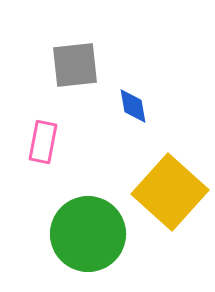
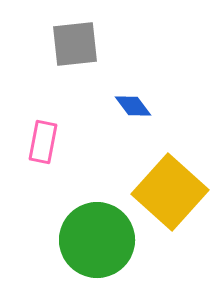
gray square: moved 21 px up
blue diamond: rotated 27 degrees counterclockwise
green circle: moved 9 px right, 6 px down
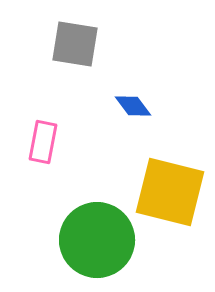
gray square: rotated 15 degrees clockwise
yellow square: rotated 28 degrees counterclockwise
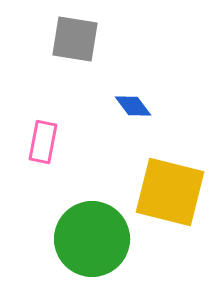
gray square: moved 5 px up
green circle: moved 5 px left, 1 px up
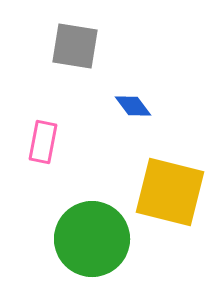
gray square: moved 7 px down
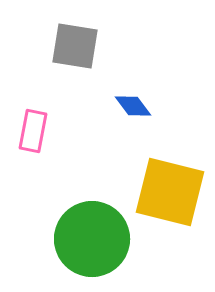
pink rectangle: moved 10 px left, 11 px up
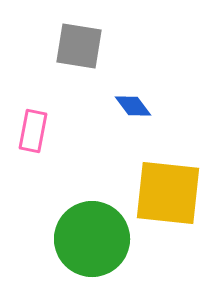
gray square: moved 4 px right
yellow square: moved 2 px left, 1 px down; rotated 8 degrees counterclockwise
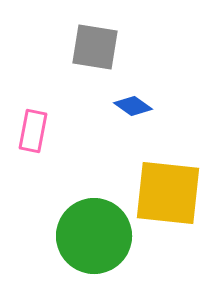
gray square: moved 16 px right, 1 px down
blue diamond: rotated 18 degrees counterclockwise
green circle: moved 2 px right, 3 px up
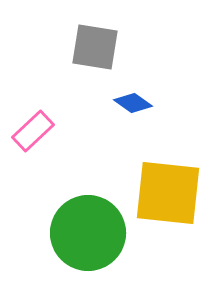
blue diamond: moved 3 px up
pink rectangle: rotated 36 degrees clockwise
green circle: moved 6 px left, 3 px up
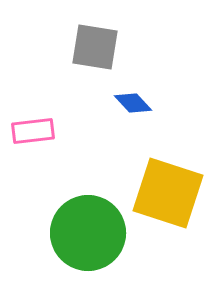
blue diamond: rotated 12 degrees clockwise
pink rectangle: rotated 36 degrees clockwise
yellow square: rotated 12 degrees clockwise
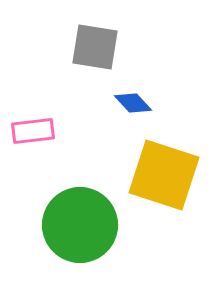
yellow square: moved 4 px left, 18 px up
green circle: moved 8 px left, 8 px up
